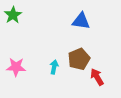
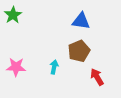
brown pentagon: moved 8 px up
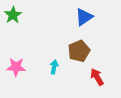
blue triangle: moved 3 px right, 4 px up; rotated 42 degrees counterclockwise
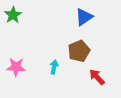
red arrow: rotated 12 degrees counterclockwise
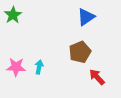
blue triangle: moved 2 px right
brown pentagon: moved 1 px right, 1 px down
cyan arrow: moved 15 px left
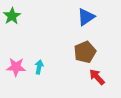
green star: moved 1 px left, 1 px down
brown pentagon: moved 5 px right
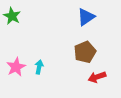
green star: rotated 12 degrees counterclockwise
pink star: rotated 30 degrees counterclockwise
red arrow: rotated 66 degrees counterclockwise
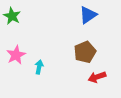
blue triangle: moved 2 px right, 2 px up
pink star: moved 12 px up
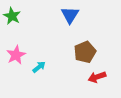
blue triangle: moved 18 px left; rotated 24 degrees counterclockwise
cyan arrow: rotated 40 degrees clockwise
